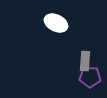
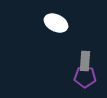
purple pentagon: moved 5 px left
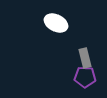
gray rectangle: moved 3 px up; rotated 18 degrees counterclockwise
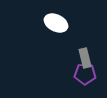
purple pentagon: moved 3 px up
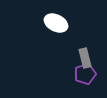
purple pentagon: rotated 20 degrees counterclockwise
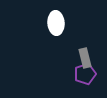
white ellipse: rotated 60 degrees clockwise
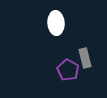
purple pentagon: moved 17 px left, 4 px up; rotated 25 degrees counterclockwise
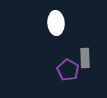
gray rectangle: rotated 12 degrees clockwise
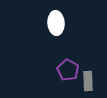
gray rectangle: moved 3 px right, 23 px down
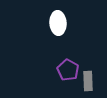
white ellipse: moved 2 px right
